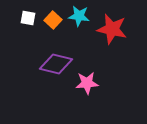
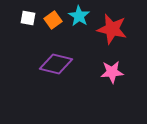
cyan star: rotated 25 degrees clockwise
orange square: rotated 12 degrees clockwise
pink star: moved 25 px right, 11 px up
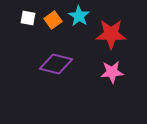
red star: moved 1 px left, 5 px down; rotated 12 degrees counterclockwise
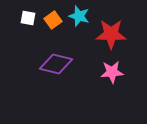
cyan star: rotated 15 degrees counterclockwise
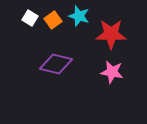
white square: moved 2 px right; rotated 21 degrees clockwise
pink star: rotated 15 degrees clockwise
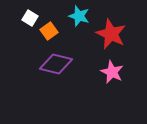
orange square: moved 4 px left, 11 px down
red star: rotated 24 degrees clockwise
pink star: rotated 15 degrees clockwise
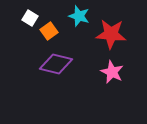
red star: rotated 20 degrees counterclockwise
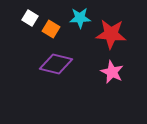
cyan star: moved 1 px right, 2 px down; rotated 20 degrees counterclockwise
orange square: moved 2 px right, 2 px up; rotated 24 degrees counterclockwise
